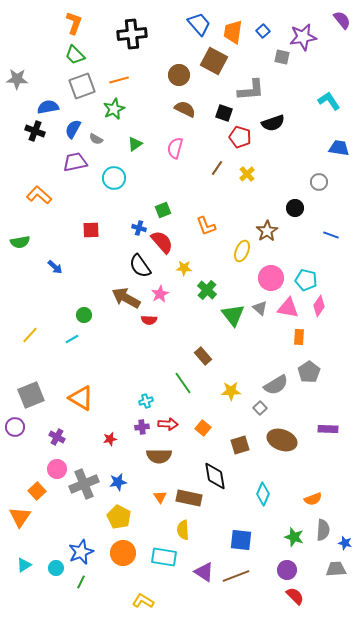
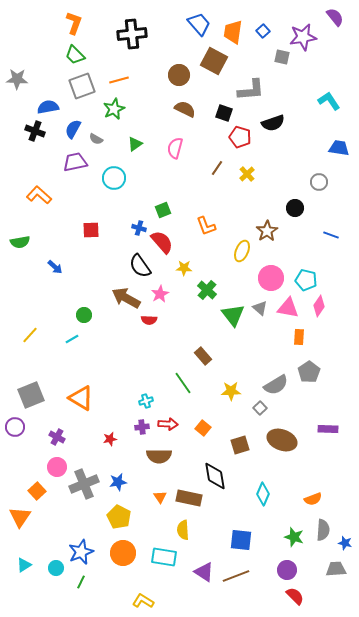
purple semicircle at (342, 20): moved 7 px left, 3 px up
pink circle at (57, 469): moved 2 px up
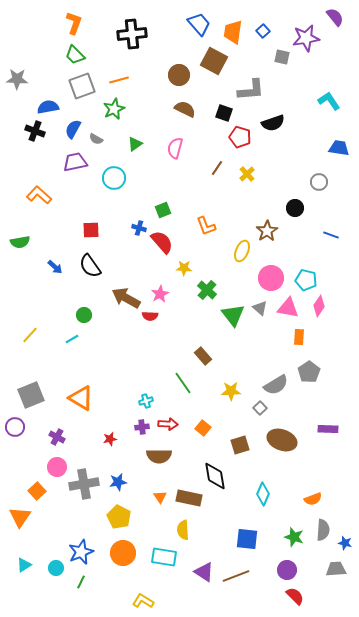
purple star at (303, 37): moved 3 px right, 1 px down
black semicircle at (140, 266): moved 50 px left
red semicircle at (149, 320): moved 1 px right, 4 px up
gray cross at (84, 484): rotated 12 degrees clockwise
blue square at (241, 540): moved 6 px right, 1 px up
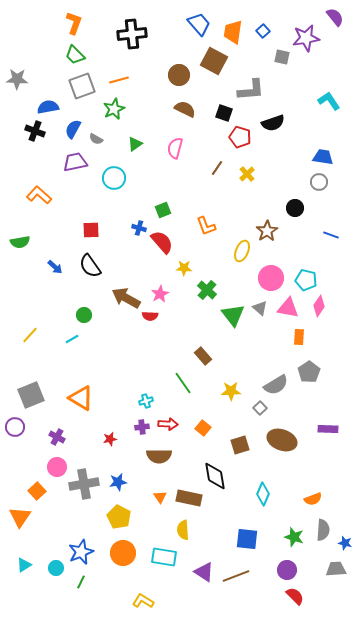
blue trapezoid at (339, 148): moved 16 px left, 9 px down
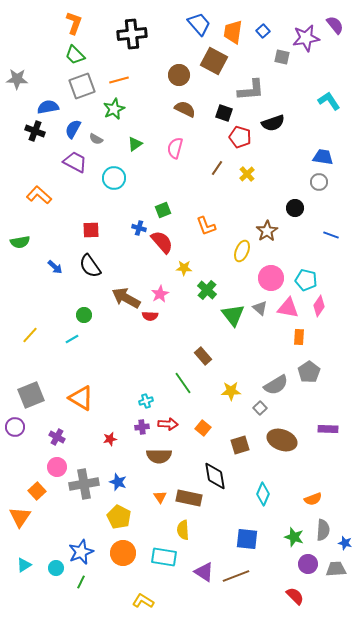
purple semicircle at (335, 17): moved 8 px down
purple trapezoid at (75, 162): rotated 40 degrees clockwise
blue star at (118, 482): rotated 30 degrees clockwise
purple circle at (287, 570): moved 21 px right, 6 px up
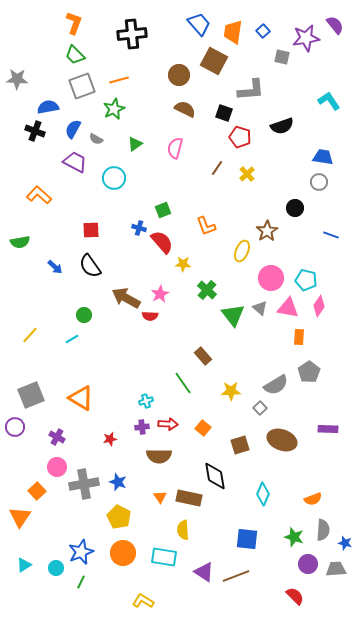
black semicircle at (273, 123): moved 9 px right, 3 px down
yellow star at (184, 268): moved 1 px left, 4 px up
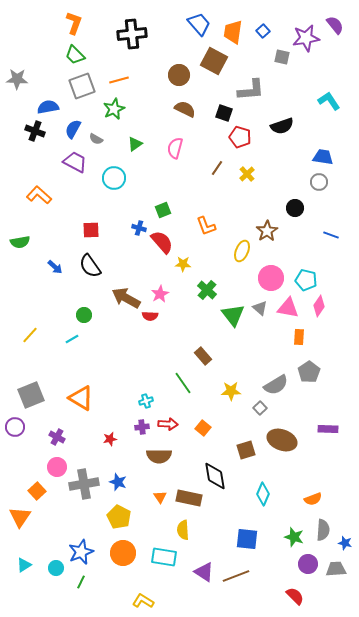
brown square at (240, 445): moved 6 px right, 5 px down
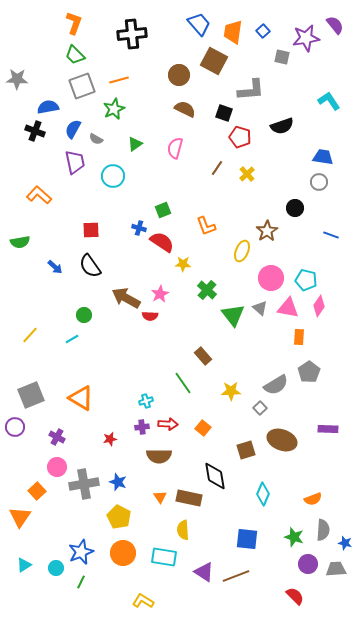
purple trapezoid at (75, 162): rotated 50 degrees clockwise
cyan circle at (114, 178): moved 1 px left, 2 px up
red semicircle at (162, 242): rotated 15 degrees counterclockwise
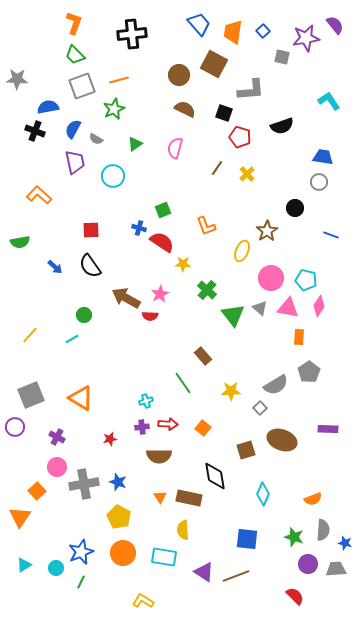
brown square at (214, 61): moved 3 px down
